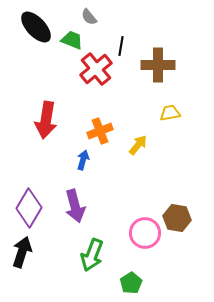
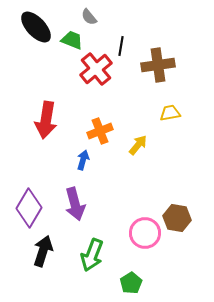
brown cross: rotated 8 degrees counterclockwise
purple arrow: moved 2 px up
black arrow: moved 21 px right, 1 px up
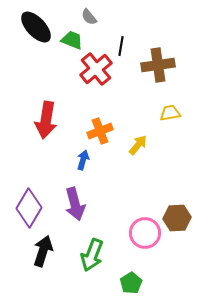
brown hexagon: rotated 12 degrees counterclockwise
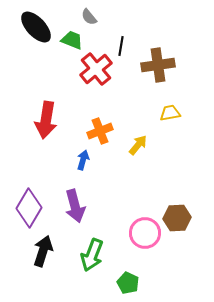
purple arrow: moved 2 px down
green pentagon: moved 3 px left; rotated 15 degrees counterclockwise
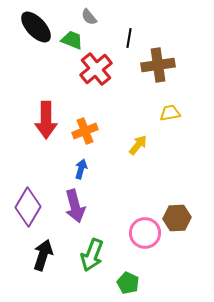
black line: moved 8 px right, 8 px up
red arrow: rotated 9 degrees counterclockwise
orange cross: moved 15 px left
blue arrow: moved 2 px left, 9 px down
purple diamond: moved 1 px left, 1 px up
black arrow: moved 4 px down
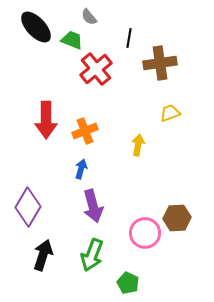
brown cross: moved 2 px right, 2 px up
yellow trapezoid: rotated 10 degrees counterclockwise
yellow arrow: rotated 30 degrees counterclockwise
purple arrow: moved 18 px right
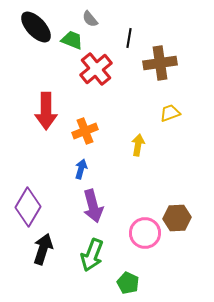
gray semicircle: moved 1 px right, 2 px down
red arrow: moved 9 px up
black arrow: moved 6 px up
